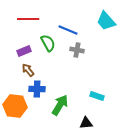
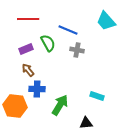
purple rectangle: moved 2 px right, 2 px up
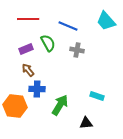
blue line: moved 4 px up
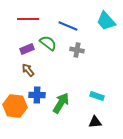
green semicircle: rotated 24 degrees counterclockwise
purple rectangle: moved 1 px right
blue cross: moved 6 px down
green arrow: moved 1 px right, 2 px up
black triangle: moved 9 px right, 1 px up
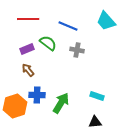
orange hexagon: rotated 25 degrees counterclockwise
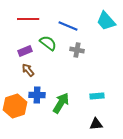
purple rectangle: moved 2 px left, 2 px down
cyan rectangle: rotated 24 degrees counterclockwise
black triangle: moved 1 px right, 2 px down
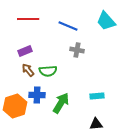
green semicircle: moved 28 px down; rotated 138 degrees clockwise
